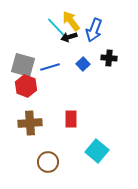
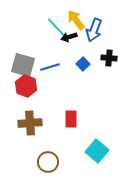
yellow arrow: moved 5 px right, 1 px up
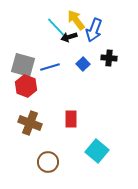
brown cross: rotated 25 degrees clockwise
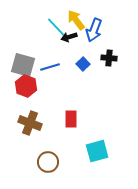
cyan square: rotated 35 degrees clockwise
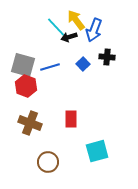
black cross: moved 2 px left, 1 px up
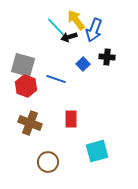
blue line: moved 6 px right, 12 px down; rotated 36 degrees clockwise
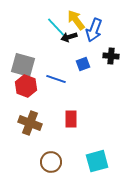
black cross: moved 4 px right, 1 px up
blue square: rotated 24 degrees clockwise
cyan square: moved 10 px down
brown circle: moved 3 px right
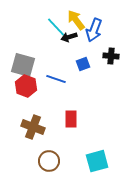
brown cross: moved 3 px right, 4 px down
brown circle: moved 2 px left, 1 px up
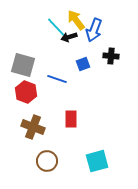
blue line: moved 1 px right
red hexagon: moved 6 px down
brown circle: moved 2 px left
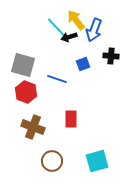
brown circle: moved 5 px right
